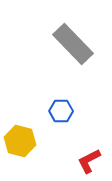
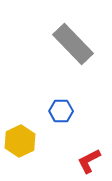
yellow hexagon: rotated 20 degrees clockwise
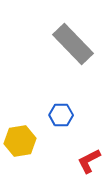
blue hexagon: moved 4 px down
yellow hexagon: rotated 16 degrees clockwise
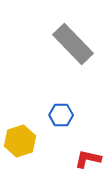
yellow hexagon: rotated 8 degrees counterclockwise
red L-shape: moved 1 px left, 2 px up; rotated 40 degrees clockwise
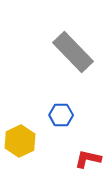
gray rectangle: moved 8 px down
yellow hexagon: rotated 8 degrees counterclockwise
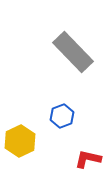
blue hexagon: moved 1 px right, 1 px down; rotated 20 degrees counterclockwise
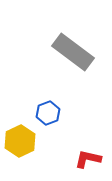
gray rectangle: rotated 9 degrees counterclockwise
blue hexagon: moved 14 px left, 3 px up
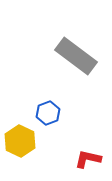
gray rectangle: moved 3 px right, 4 px down
yellow hexagon: rotated 8 degrees counterclockwise
